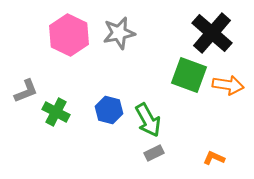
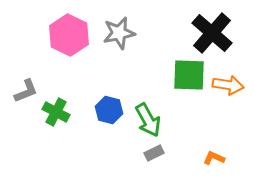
green square: rotated 18 degrees counterclockwise
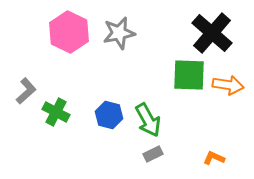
pink hexagon: moved 3 px up
gray L-shape: rotated 20 degrees counterclockwise
blue hexagon: moved 5 px down
gray rectangle: moved 1 px left, 1 px down
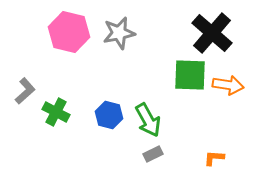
pink hexagon: rotated 12 degrees counterclockwise
green square: moved 1 px right
gray L-shape: moved 1 px left
orange L-shape: rotated 20 degrees counterclockwise
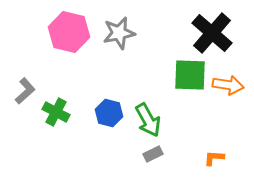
blue hexagon: moved 2 px up
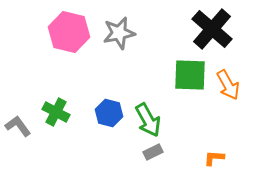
black cross: moved 4 px up
orange arrow: rotated 52 degrees clockwise
gray L-shape: moved 7 px left, 35 px down; rotated 84 degrees counterclockwise
gray rectangle: moved 2 px up
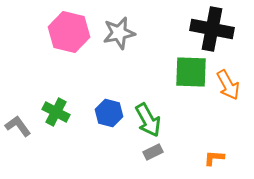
black cross: rotated 30 degrees counterclockwise
green square: moved 1 px right, 3 px up
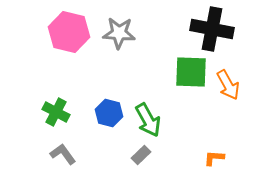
gray star: rotated 16 degrees clockwise
gray L-shape: moved 45 px right, 28 px down
gray rectangle: moved 12 px left, 3 px down; rotated 18 degrees counterclockwise
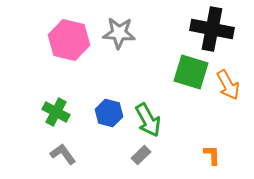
pink hexagon: moved 8 px down
green square: rotated 15 degrees clockwise
orange L-shape: moved 2 px left, 3 px up; rotated 85 degrees clockwise
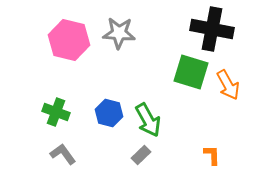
green cross: rotated 8 degrees counterclockwise
